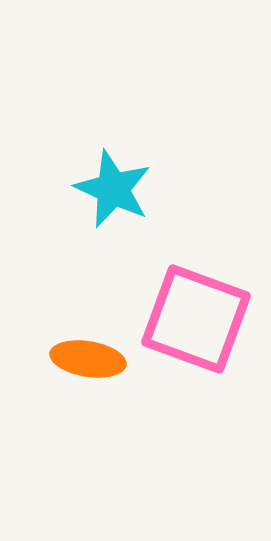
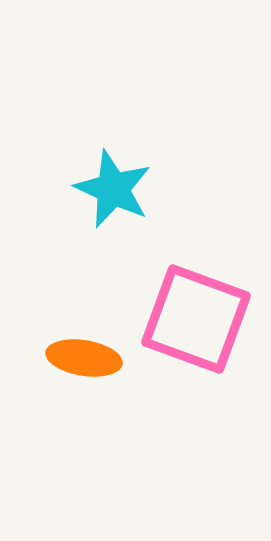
orange ellipse: moved 4 px left, 1 px up
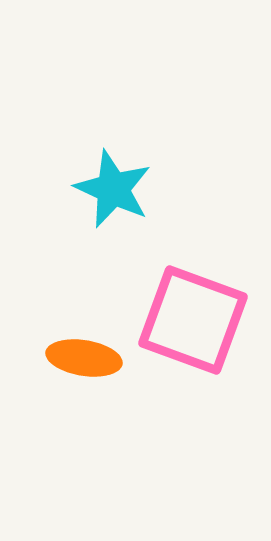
pink square: moved 3 px left, 1 px down
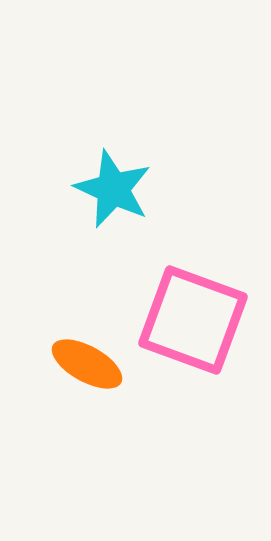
orange ellipse: moved 3 px right, 6 px down; rotated 20 degrees clockwise
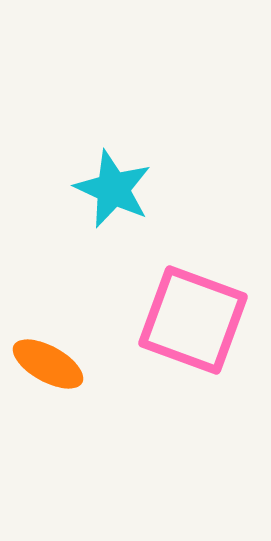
orange ellipse: moved 39 px left
